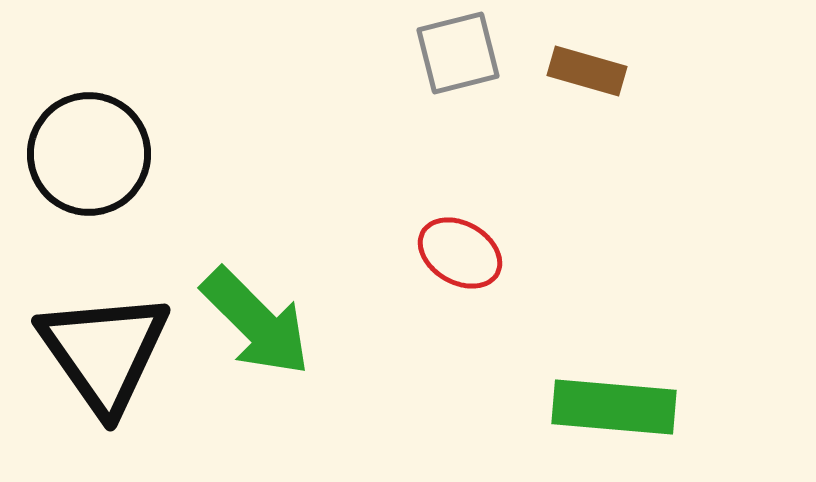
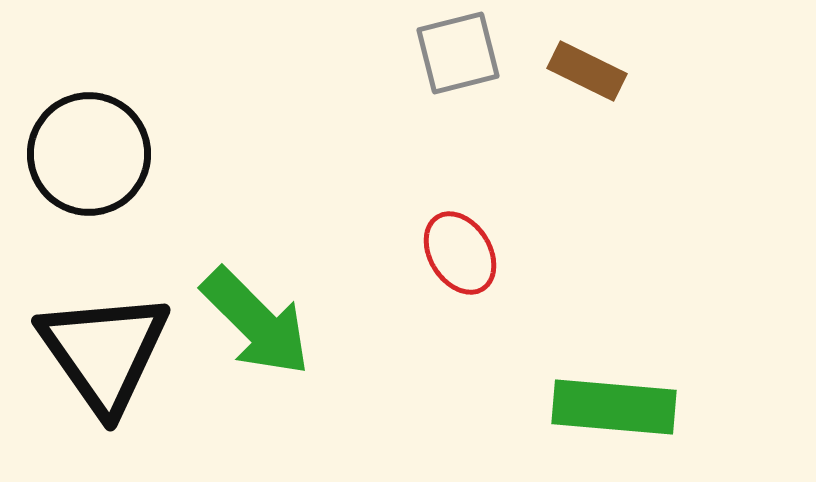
brown rectangle: rotated 10 degrees clockwise
red ellipse: rotated 28 degrees clockwise
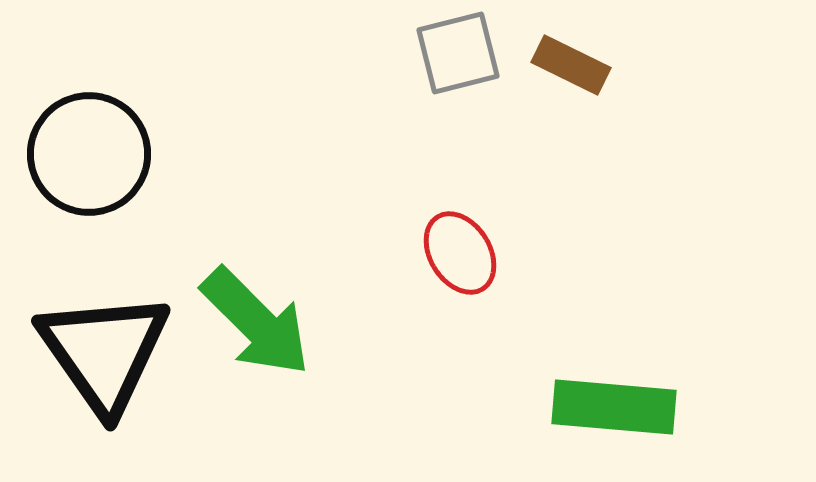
brown rectangle: moved 16 px left, 6 px up
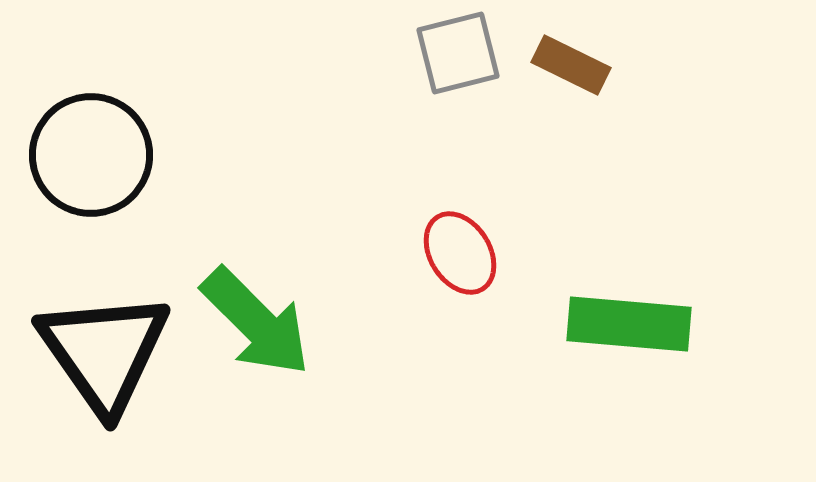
black circle: moved 2 px right, 1 px down
green rectangle: moved 15 px right, 83 px up
